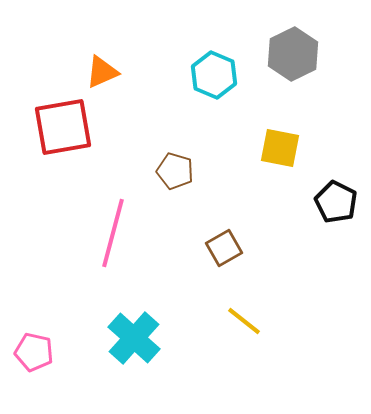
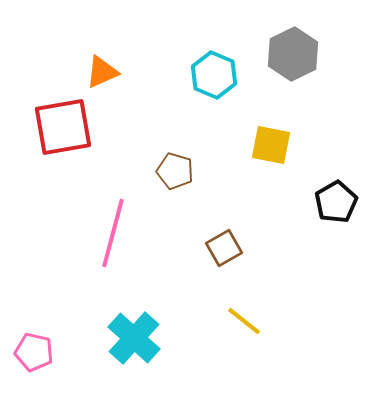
yellow square: moved 9 px left, 3 px up
black pentagon: rotated 15 degrees clockwise
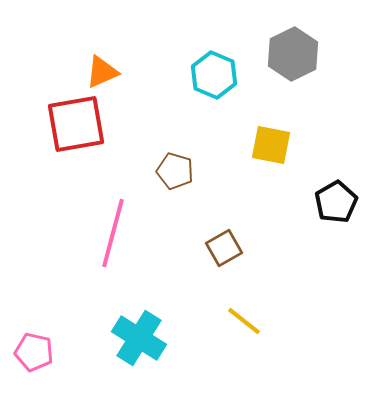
red square: moved 13 px right, 3 px up
cyan cross: moved 5 px right; rotated 10 degrees counterclockwise
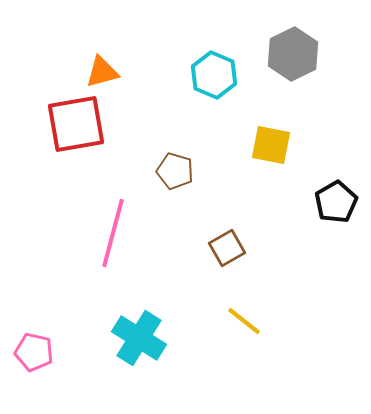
orange triangle: rotated 9 degrees clockwise
brown square: moved 3 px right
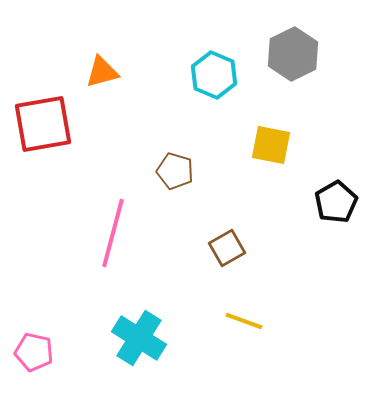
red square: moved 33 px left
yellow line: rotated 18 degrees counterclockwise
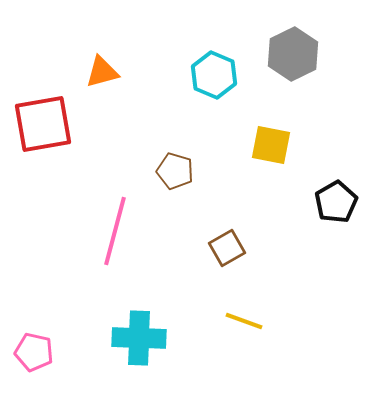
pink line: moved 2 px right, 2 px up
cyan cross: rotated 30 degrees counterclockwise
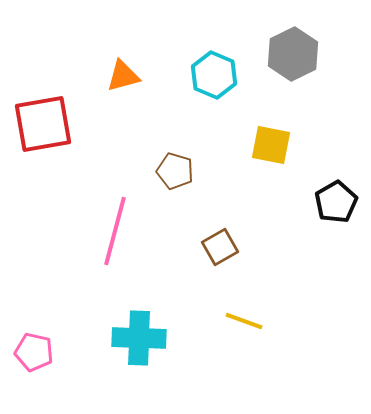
orange triangle: moved 21 px right, 4 px down
brown square: moved 7 px left, 1 px up
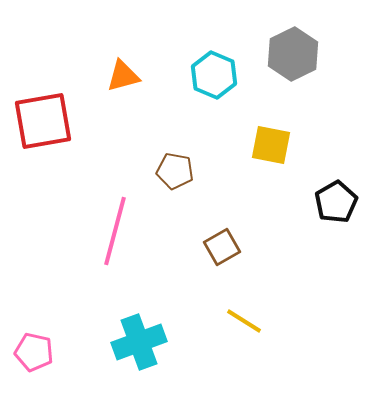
red square: moved 3 px up
brown pentagon: rotated 6 degrees counterclockwise
brown square: moved 2 px right
yellow line: rotated 12 degrees clockwise
cyan cross: moved 4 px down; rotated 22 degrees counterclockwise
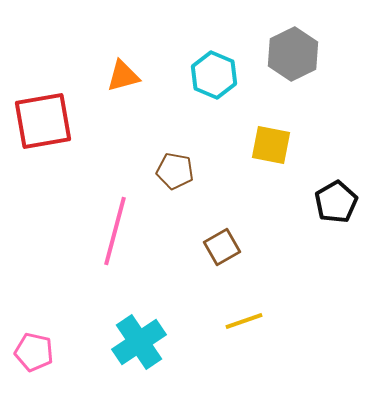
yellow line: rotated 51 degrees counterclockwise
cyan cross: rotated 14 degrees counterclockwise
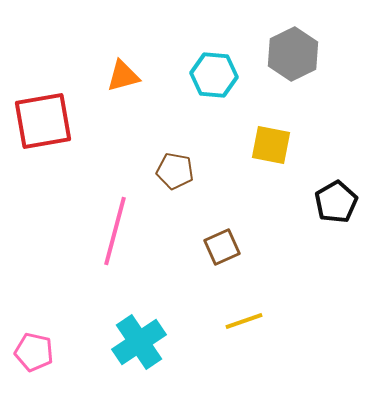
cyan hexagon: rotated 18 degrees counterclockwise
brown square: rotated 6 degrees clockwise
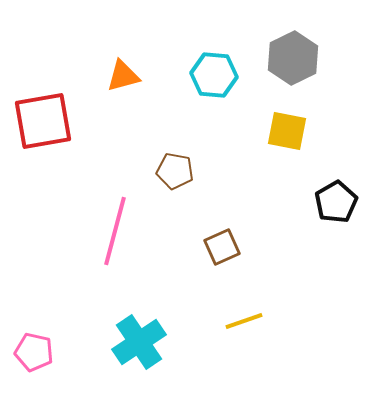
gray hexagon: moved 4 px down
yellow square: moved 16 px right, 14 px up
